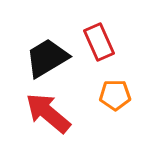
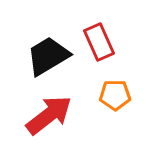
black trapezoid: moved 1 px right, 2 px up
red arrow: moved 1 px right, 2 px down; rotated 102 degrees clockwise
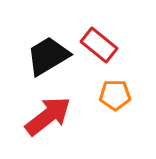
red rectangle: moved 3 px down; rotated 27 degrees counterclockwise
red arrow: moved 1 px left, 1 px down
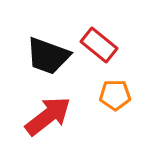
black trapezoid: rotated 129 degrees counterclockwise
